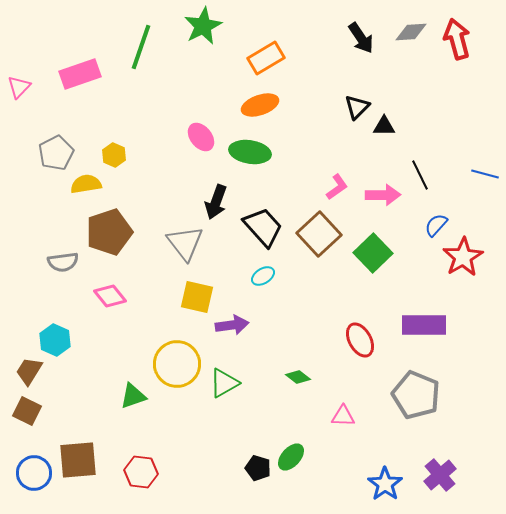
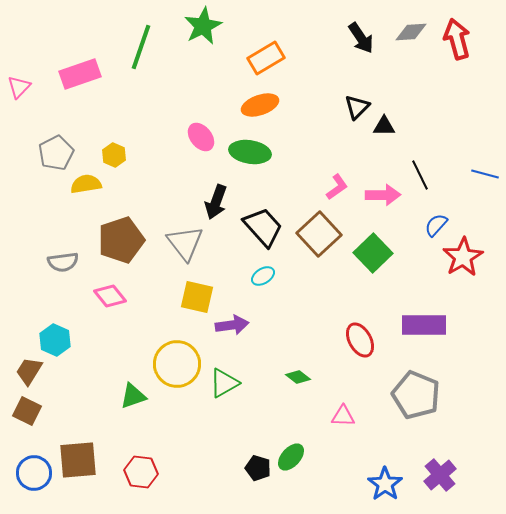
brown pentagon at (109, 232): moved 12 px right, 8 px down
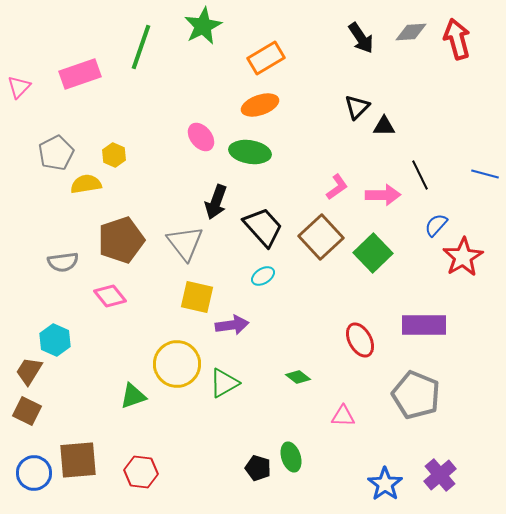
brown square at (319, 234): moved 2 px right, 3 px down
green ellipse at (291, 457): rotated 60 degrees counterclockwise
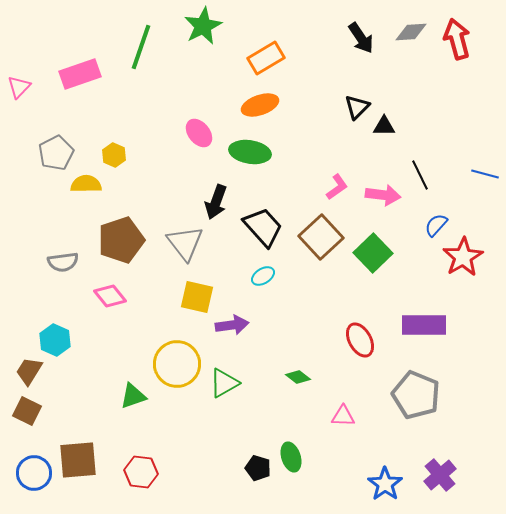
pink ellipse at (201, 137): moved 2 px left, 4 px up
yellow semicircle at (86, 184): rotated 8 degrees clockwise
pink arrow at (383, 195): rotated 8 degrees clockwise
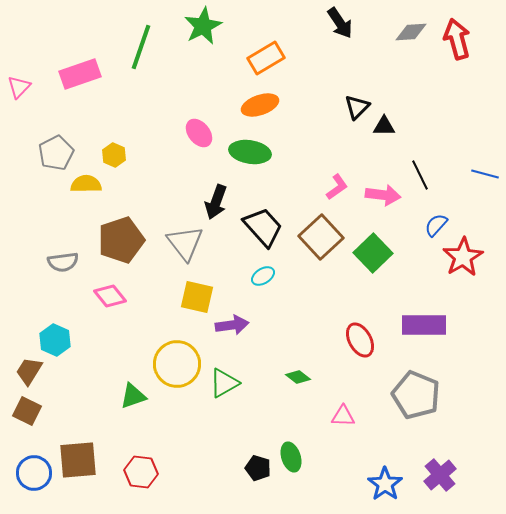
black arrow at (361, 38): moved 21 px left, 15 px up
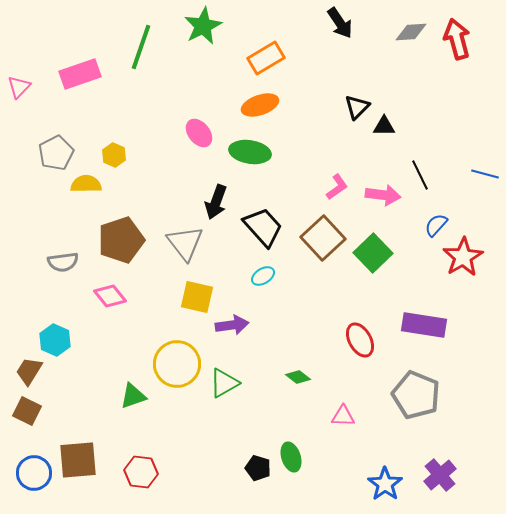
brown square at (321, 237): moved 2 px right, 1 px down
purple rectangle at (424, 325): rotated 9 degrees clockwise
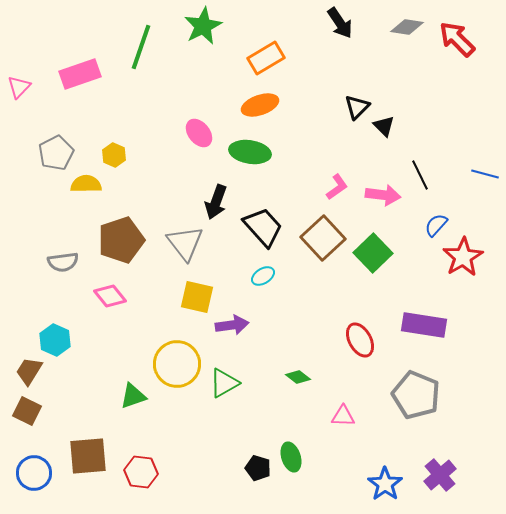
gray diamond at (411, 32): moved 4 px left, 5 px up; rotated 12 degrees clockwise
red arrow at (457, 39): rotated 30 degrees counterclockwise
black triangle at (384, 126): rotated 45 degrees clockwise
brown square at (78, 460): moved 10 px right, 4 px up
